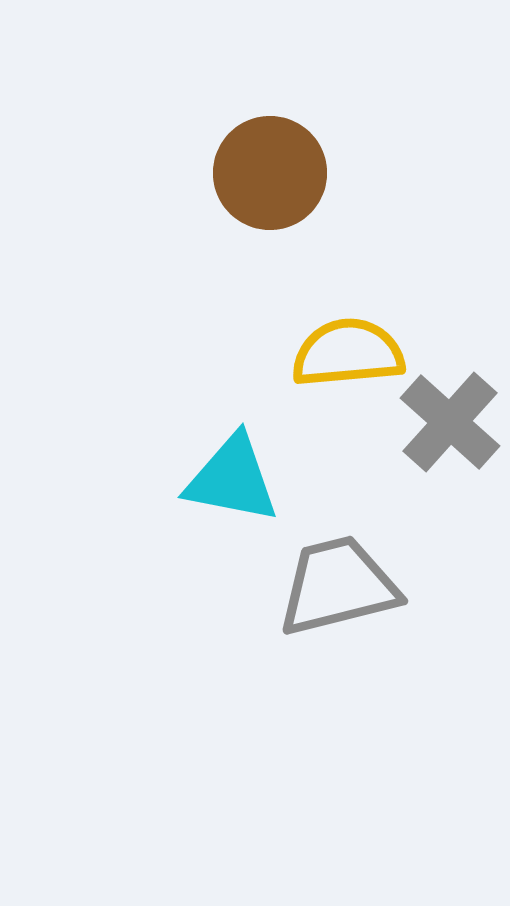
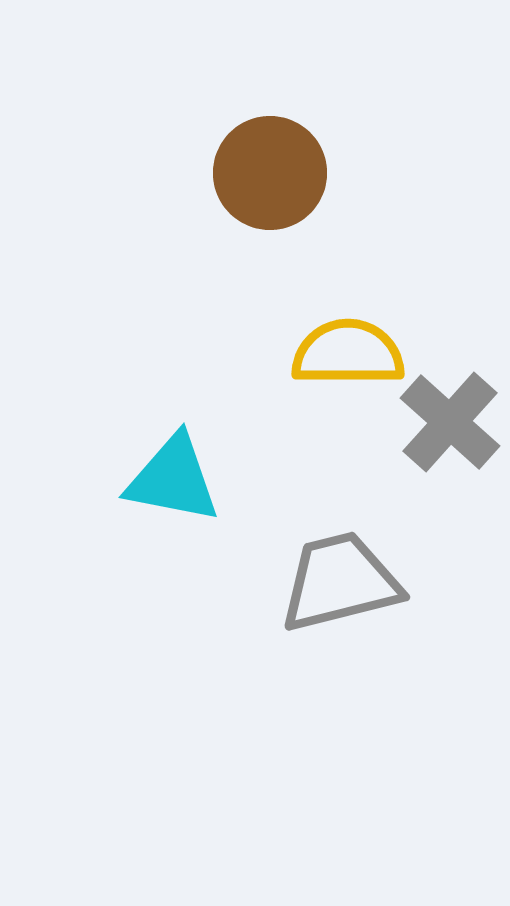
yellow semicircle: rotated 5 degrees clockwise
cyan triangle: moved 59 px left
gray trapezoid: moved 2 px right, 4 px up
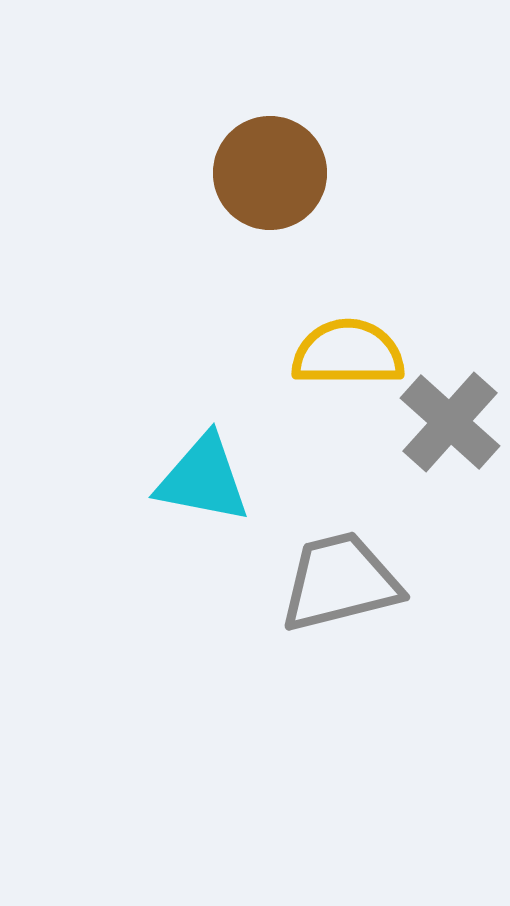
cyan triangle: moved 30 px right
